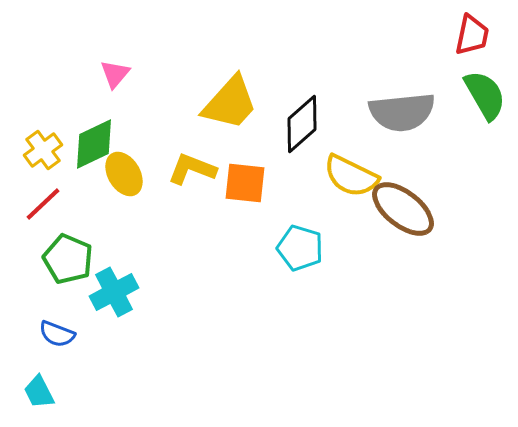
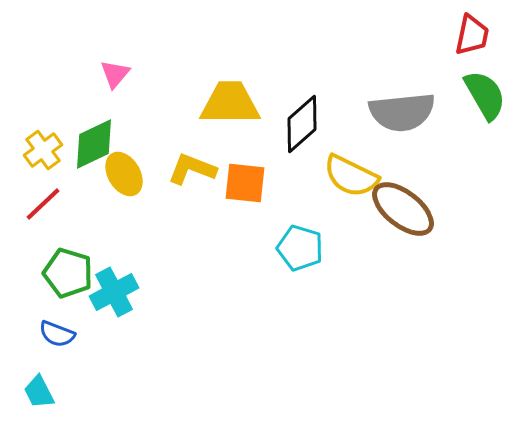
yellow trapezoid: rotated 132 degrees counterclockwise
green pentagon: moved 14 px down; rotated 6 degrees counterclockwise
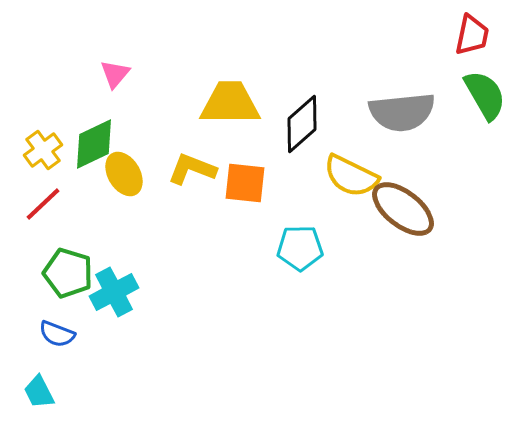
cyan pentagon: rotated 18 degrees counterclockwise
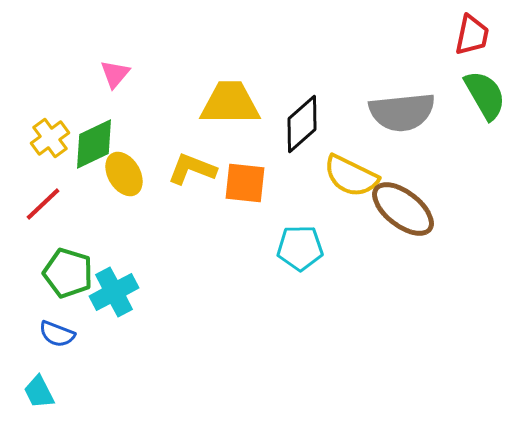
yellow cross: moved 7 px right, 12 px up
